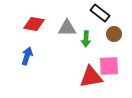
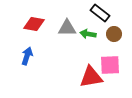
green arrow: moved 2 px right, 5 px up; rotated 98 degrees clockwise
pink square: moved 1 px right, 1 px up
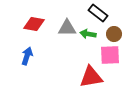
black rectangle: moved 2 px left
pink square: moved 10 px up
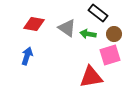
gray triangle: rotated 36 degrees clockwise
pink square: rotated 15 degrees counterclockwise
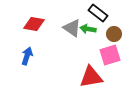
gray triangle: moved 5 px right
green arrow: moved 5 px up
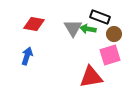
black rectangle: moved 2 px right, 4 px down; rotated 18 degrees counterclockwise
gray triangle: moved 1 px right; rotated 24 degrees clockwise
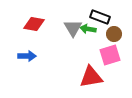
blue arrow: rotated 72 degrees clockwise
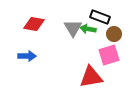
pink square: moved 1 px left
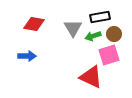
black rectangle: rotated 30 degrees counterclockwise
green arrow: moved 5 px right, 7 px down; rotated 28 degrees counterclockwise
red triangle: rotated 35 degrees clockwise
